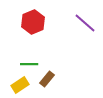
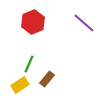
purple line: moved 1 px left
green line: rotated 66 degrees counterclockwise
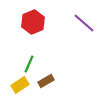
brown rectangle: moved 1 px left, 2 px down; rotated 21 degrees clockwise
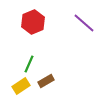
yellow rectangle: moved 1 px right, 1 px down
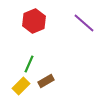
red hexagon: moved 1 px right, 1 px up
yellow rectangle: rotated 12 degrees counterclockwise
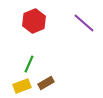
brown rectangle: moved 2 px down
yellow rectangle: moved 1 px right; rotated 24 degrees clockwise
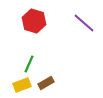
red hexagon: rotated 20 degrees counterclockwise
yellow rectangle: moved 1 px up
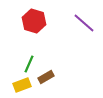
brown rectangle: moved 6 px up
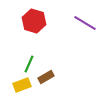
purple line: moved 1 px right; rotated 10 degrees counterclockwise
